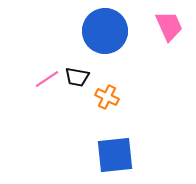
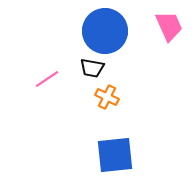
black trapezoid: moved 15 px right, 9 px up
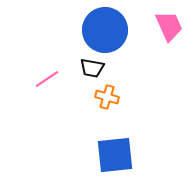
blue circle: moved 1 px up
orange cross: rotated 10 degrees counterclockwise
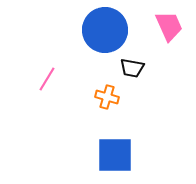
black trapezoid: moved 40 px right
pink line: rotated 25 degrees counterclockwise
blue square: rotated 6 degrees clockwise
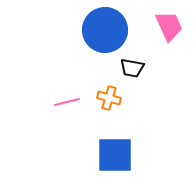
pink line: moved 20 px right, 23 px down; rotated 45 degrees clockwise
orange cross: moved 2 px right, 1 px down
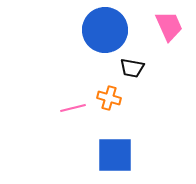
pink line: moved 6 px right, 6 px down
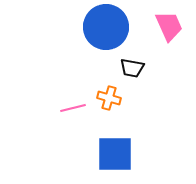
blue circle: moved 1 px right, 3 px up
blue square: moved 1 px up
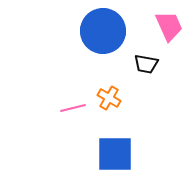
blue circle: moved 3 px left, 4 px down
black trapezoid: moved 14 px right, 4 px up
orange cross: rotated 15 degrees clockwise
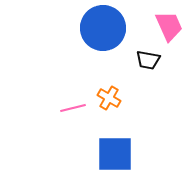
blue circle: moved 3 px up
black trapezoid: moved 2 px right, 4 px up
